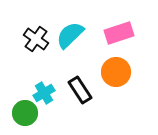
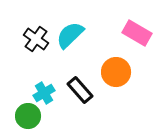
pink rectangle: moved 18 px right; rotated 48 degrees clockwise
black rectangle: rotated 8 degrees counterclockwise
green circle: moved 3 px right, 3 px down
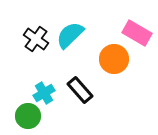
orange circle: moved 2 px left, 13 px up
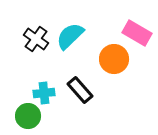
cyan semicircle: moved 1 px down
cyan cross: rotated 25 degrees clockwise
